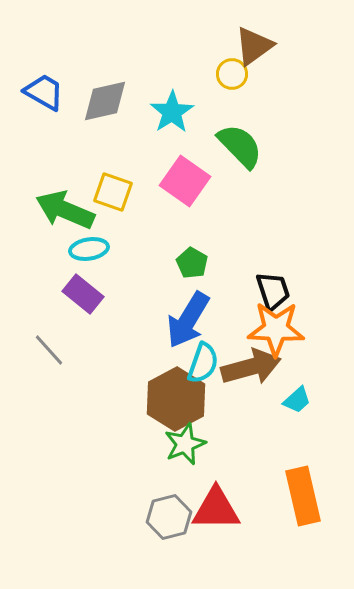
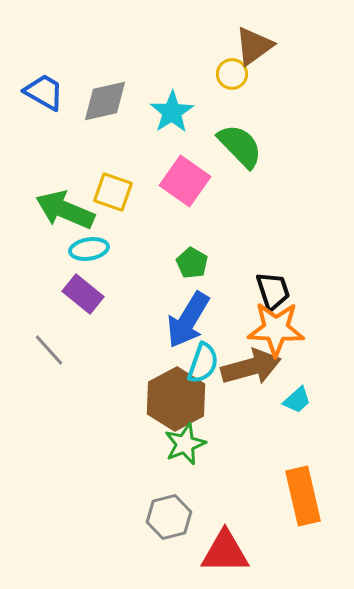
red triangle: moved 9 px right, 43 px down
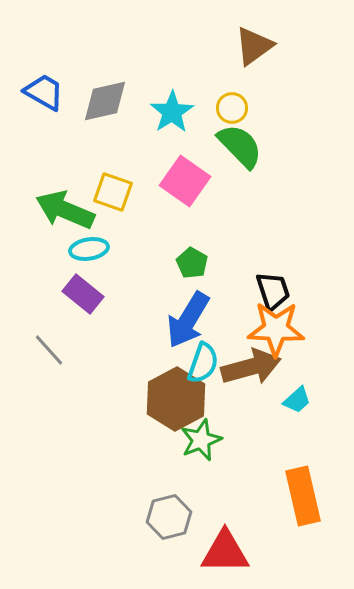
yellow circle: moved 34 px down
green star: moved 16 px right, 4 px up
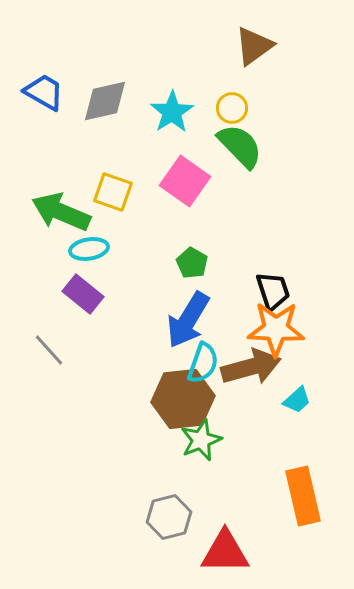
green arrow: moved 4 px left, 2 px down
brown hexagon: moved 7 px right; rotated 22 degrees clockwise
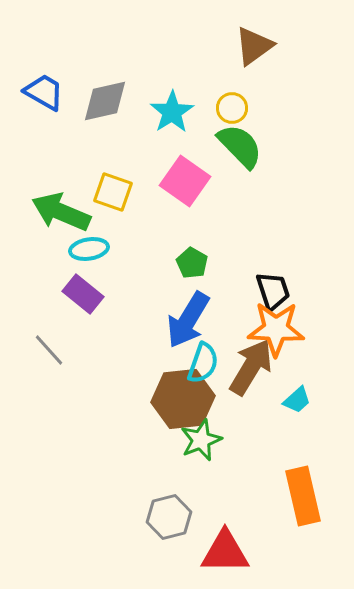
brown arrow: rotated 44 degrees counterclockwise
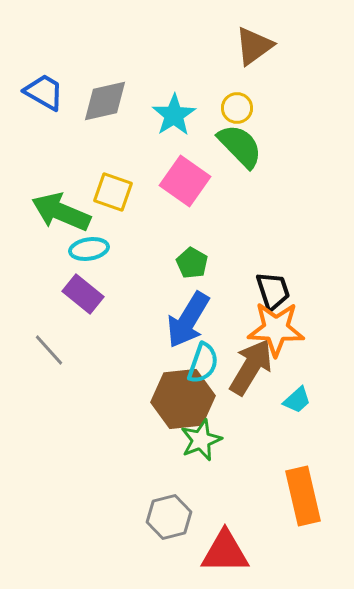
yellow circle: moved 5 px right
cyan star: moved 2 px right, 3 px down
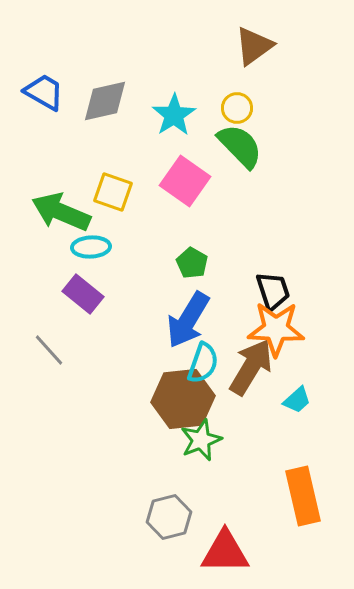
cyan ellipse: moved 2 px right, 2 px up; rotated 6 degrees clockwise
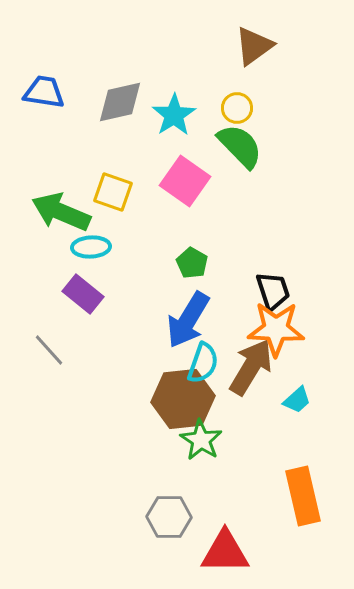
blue trapezoid: rotated 21 degrees counterclockwise
gray diamond: moved 15 px right, 1 px down
green star: rotated 18 degrees counterclockwise
gray hexagon: rotated 15 degrees clockwise
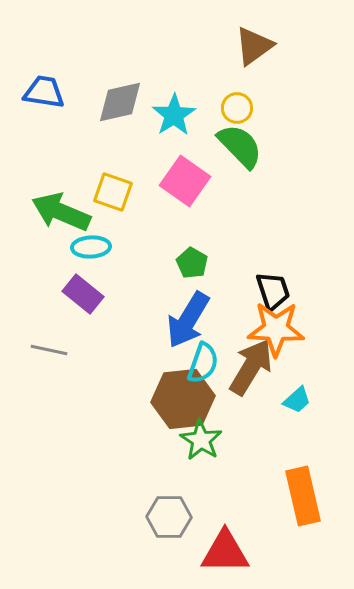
gray line: rotated 36 degrees counterclockwise
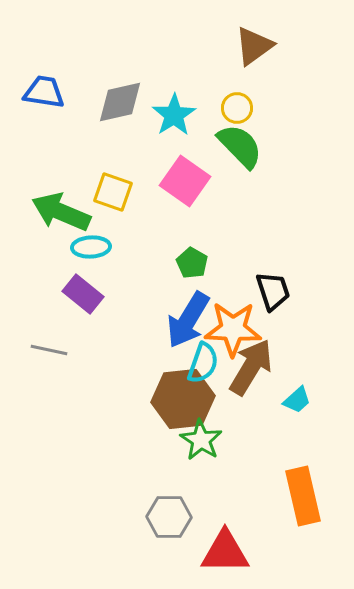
orange star: moved 43 px left
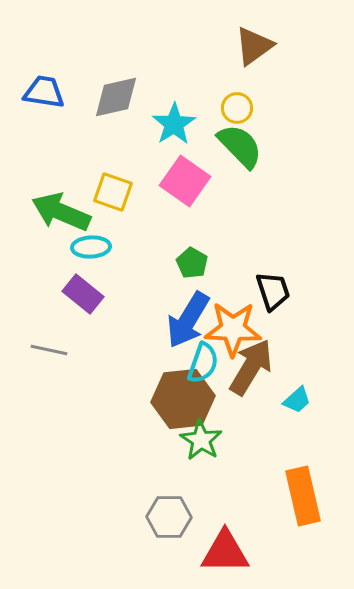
gray diamond: moved 4 px left, 5 px up
cyan star: moved 9 px down
